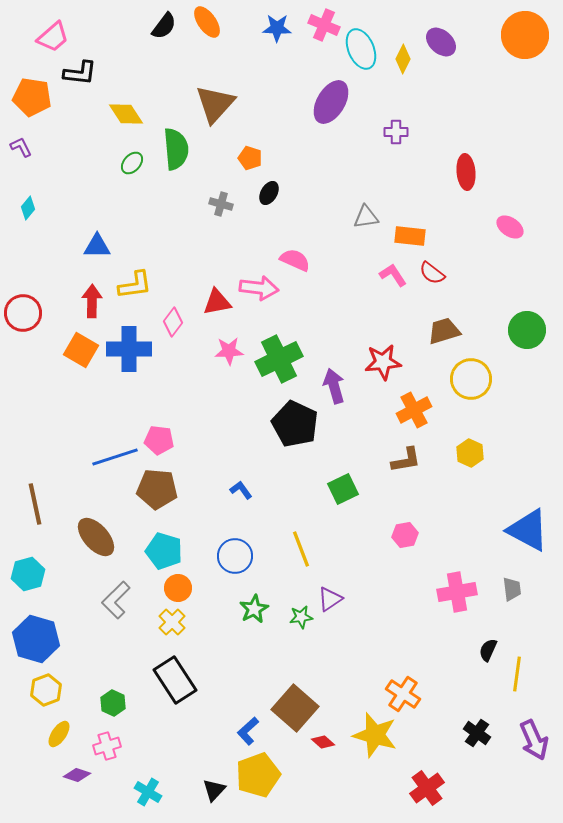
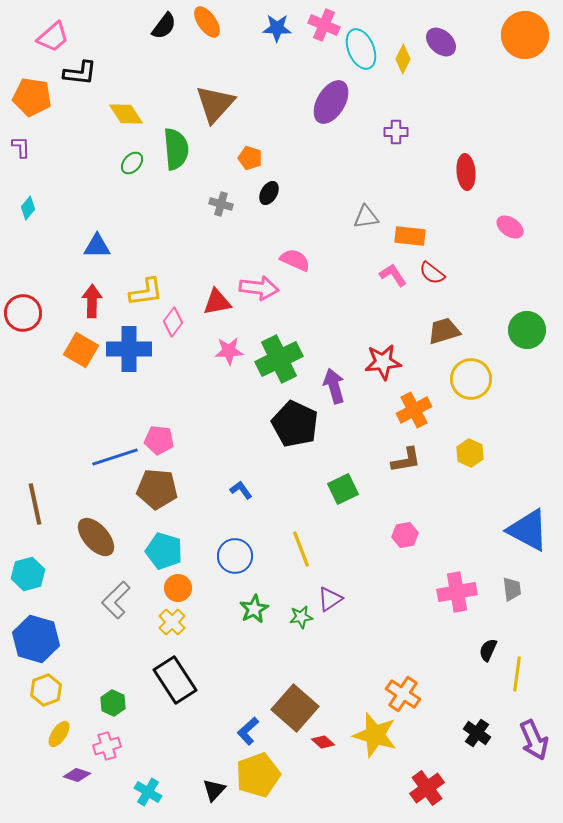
purple L-shape at (21, 147): rotated 25 degrees clockwise
yellow L-shape at (135, 285): moved 11 px right, 7 px down
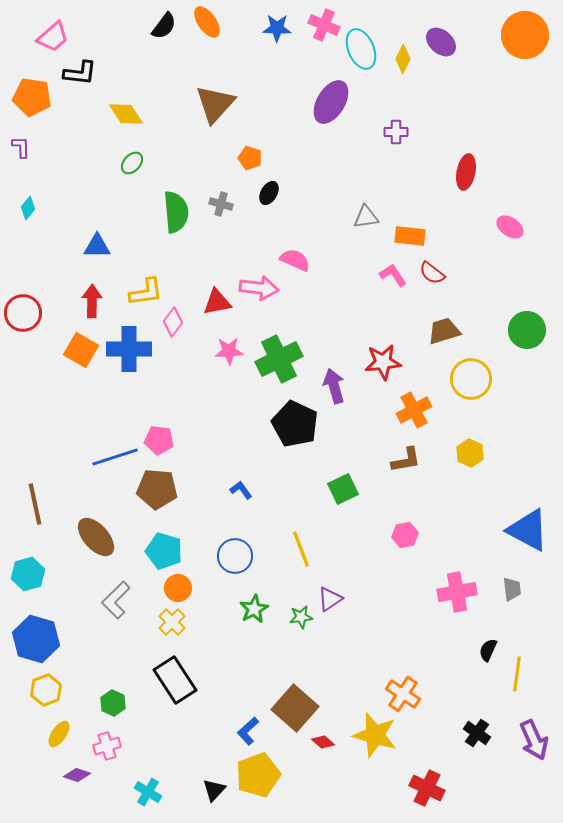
green semicircle at (176, 149): moved 63 px down
red ellipse at (466, 172): rotated 16 degrees clockwise
red cross at (427, 788): rotated 28 degrees counterclockwise
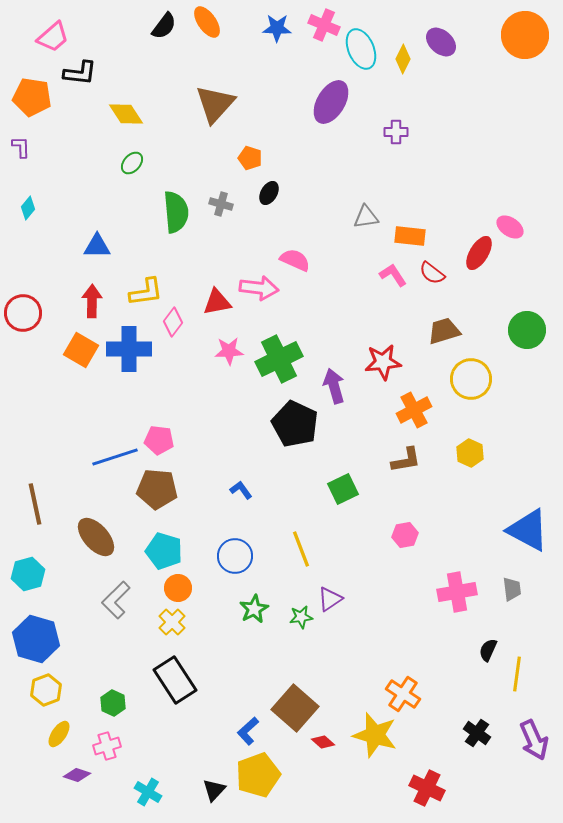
red ellipse at (466, 172): moved 13 px right, 81 px down; rotated 20 degrees clockwise
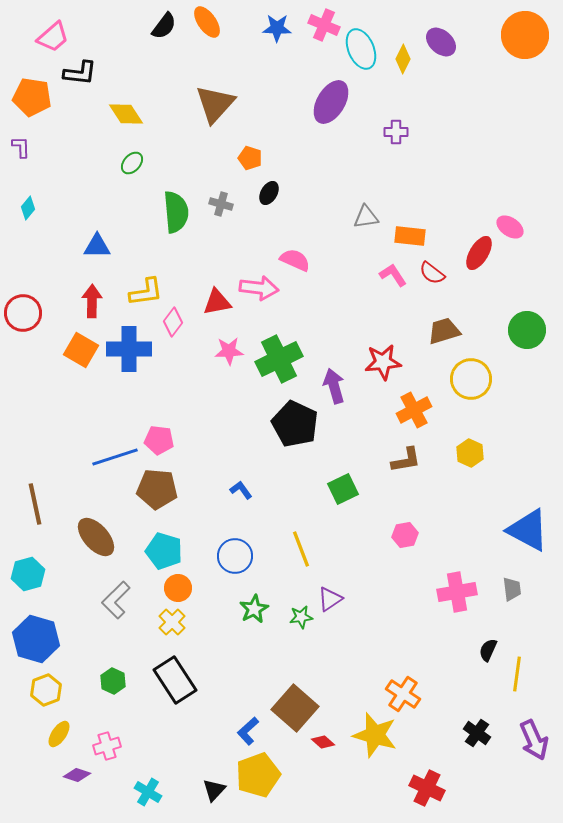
green hexagon at (113, 703): moved 22 px up
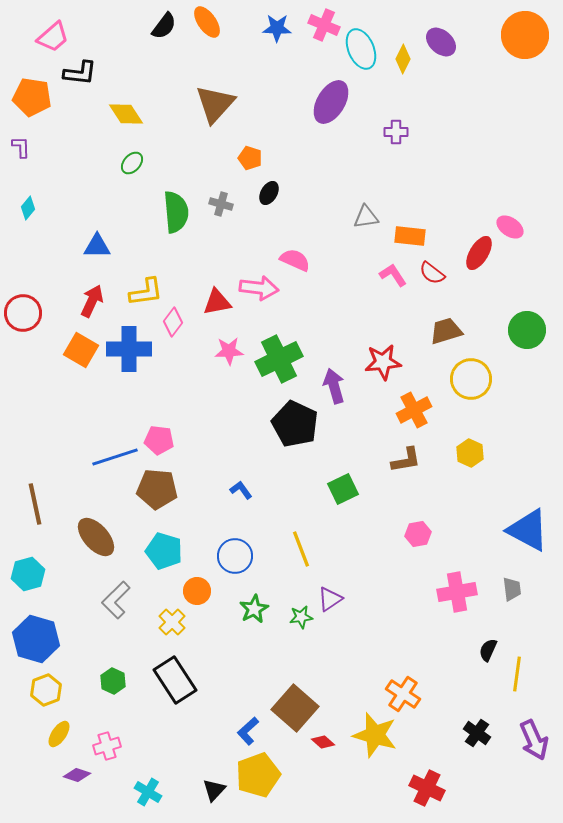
red arrow at (92, 301): rotated 24 degrees clockwise
brown trapezoid at (444, 331): moved 2 px right
pink hexagon at (405, 535): moved 13 px right, 1 px up
orange circle at (178, 588): moved 19 px right, 3 px down
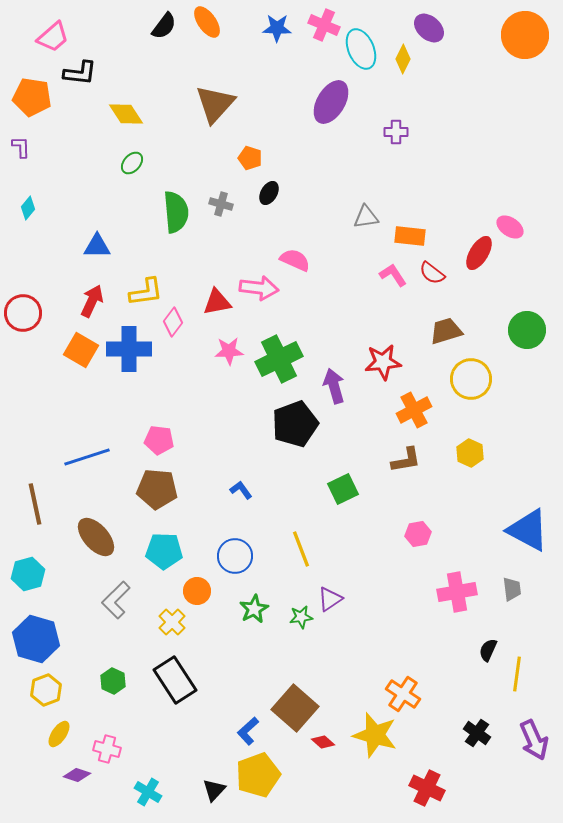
purple ellipse at (441, 42): moved 12 px left, 14 px up
black pentagon at (295, 424): rotated 27 degrees clockwise
blue line at (115, 457): moved 28 px left
cyan pentagon at (164, 551): rotated 15 degrees counterclockwise
pink cross at (107, 746): moved 3 px down; rotated 32 degrees clockwise
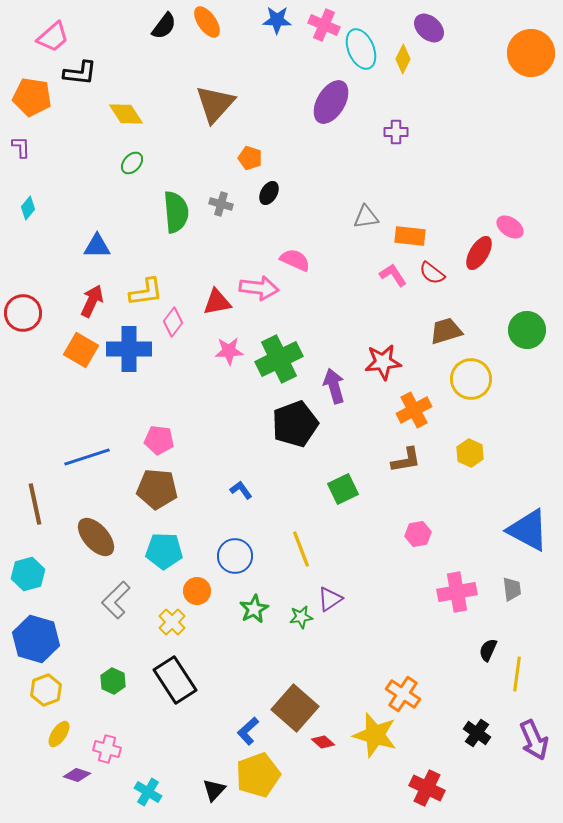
blue star at (277, 28): moved 8 px up
orange circle at (525, 35): moved 6 px right, 18 px down
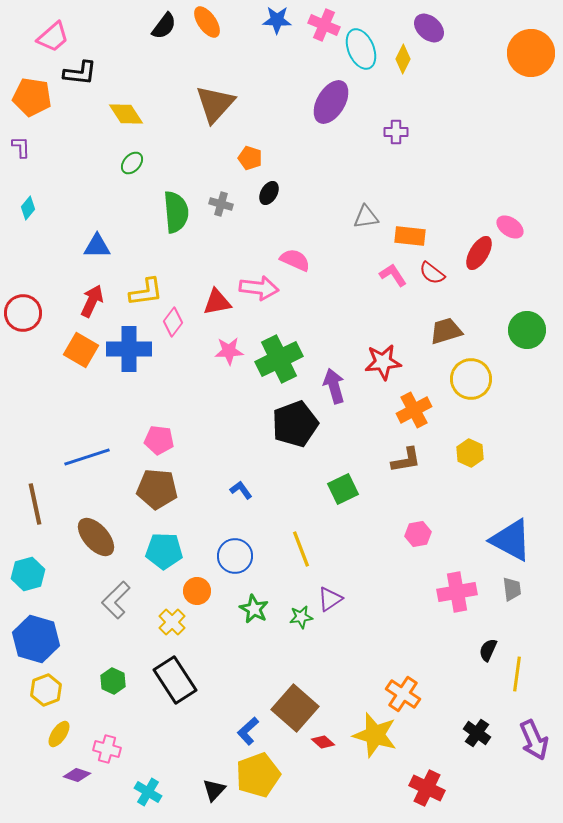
blue triangle at (528, 530): moved 17 px left, 10 px down
green star at (254, 609): rotated 16 degrees counterclockwise
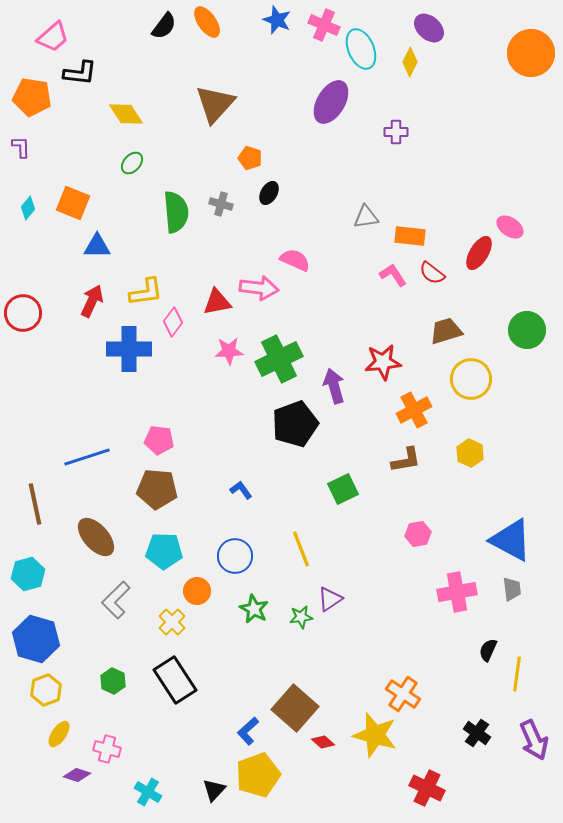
blue star at (277, 20): rotated 20 degrees clockwise
yellow diamond at (403, 59): moved 7 px right, 3 px down
orange square at (81, 350): moved 8 px left, 147 px up; rotated 8 degrees counterclockwise
